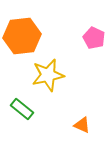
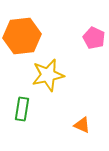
green rectangle: rotated 60 degrees clockwise
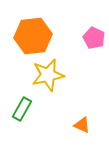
orange hexagon: moved 11 px right
green rectangle: rotated 20 degrees clockwise
